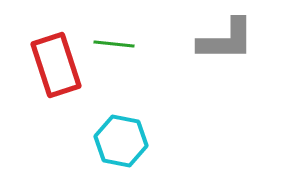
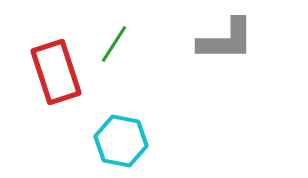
green line: rotated 63 degrees counterclockwise
red rectangle: moved 7 px down
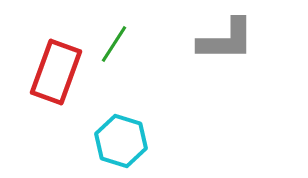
red rectangle: rotated 38 degrees clockwise
cyan hexagon: rotated 6 degrees clockwise
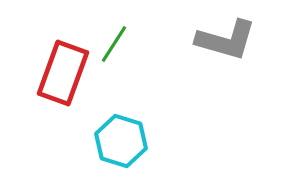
gray L-shape: rotated 16 degrees clockwise
red rectangle: moved 7 px right, 1 px down
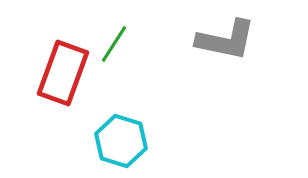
gray L-shape: rotated 4 degrees counterclockwise
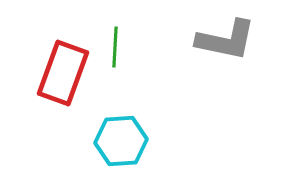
green line: moved 1 px right, 3 px down; rotated 30 degrees counterclockwise
cyan hexagon: rotated 21 degrees counterclockwise
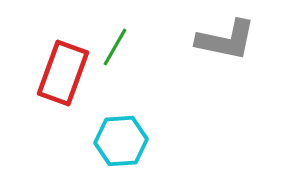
green line: rotated 27 degrees clockwise
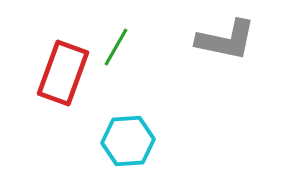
green line: moved 1 px right
cyan hexagon: moved 7 px right
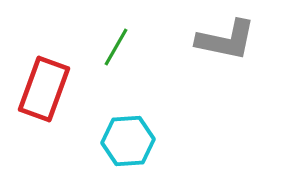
red rectangle: moved 19 px left, 16 px down
